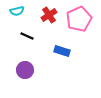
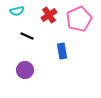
blue rectangle: rotated 63 degrees clockwise
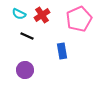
cyan semicircle: moved 2 px right, 3 px down; rotated 40 degrees clockwise
red cross: moved 7 px left
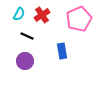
cyan semicircle: rotated 88 degrees counterclockwise
purple circle: moved 9 px up
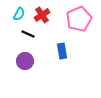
black line: moved 1 px right, 2 px up
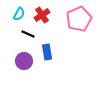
blue rectangle: moved 15 px left, 1 px down
purple circle: moved 1 px left
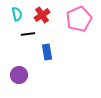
cyan semicircle: moved 2 px left; rotated 40 degrees counterclockwise
black line: rotated 32 degrees counterclockwise
purple circle: moved 5 px left, 14 px down
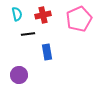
red cross: moved 1 px right; rotated 21 degrees clockwise
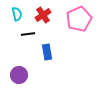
red cross: rotated 21 degrees counterclockwise
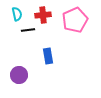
red cross: rotated 28 degrees clockwise
pink pentagon: moved 4 px left, 1 px down
black line: moved 4 px up
blue rectangle: moved 1 px right, 4 px down
